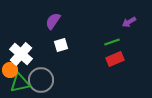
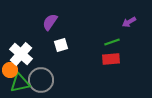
purple semicircle: moved 3 px left, 1 px down
red rectangle: moved 4 px left; rotated 18 degrees clockwise
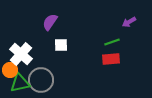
white square: rotated 16 degrees clockwise
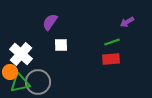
purple arrow: moved 2 px left
orange circle: moved 2 px down
gray circle: moved 3 px left, 2 px down
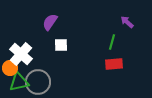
purple arrow: rotated 72 degrees clockwise
green line: rotated 56 degrees counterclockwise
red rectangle: moved 3 px right, 5 px down
orange circle: moved 4 px up
green triangle: moved 1 px left, 1 px up
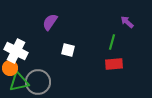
white square: moved 7 px right, 5 px down; rotated 16 degrees clockwise
white cross: moved 5 px left, 3 px up; rotated 15 degrees counterclockwise
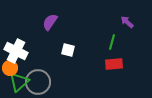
green triangle: rotated 30 degrees counterclockwise
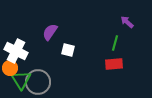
purple semicircle: moved 10 px down
green line: moved 3 px right, 1 px down
green triangle: moved 2 px right, 2 px up; rotated 20 degrees counterclockwise
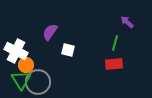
orange circle: moved 16 px right, 3 px up
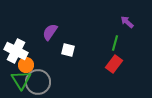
red rectangle: rotated 48 degrees counterclockwise
